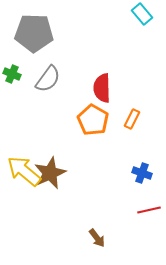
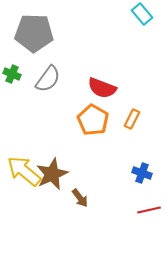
red semicircle: rotated 68 degrees counterclockwise
brown star: moved 2 px right, 1 px down
brown arrow: moved 17 px left, 40 px up
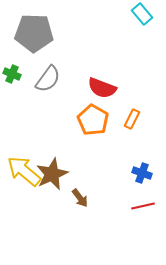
red line: moved 6 px left, 4 px up
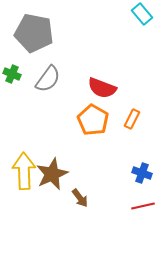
gray pentagon: rotated 9 degrees clockwise
yellow arrow: rotated 48 degrees clockwise
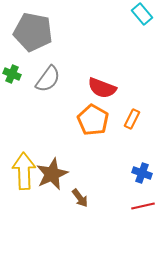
gray pentagon: moved 1 px left, 1 px up
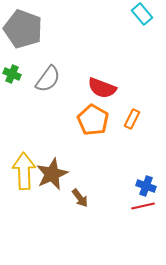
gray pentagon: moved 10 px left, 3 px up; rotated 9 degrees clockwise
blue cross: moved 4 px right, 13 px down
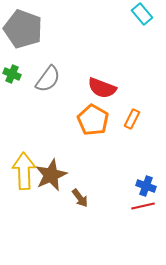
brown star: moved 1 px left, 1 px down
